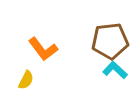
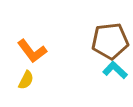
orange L-shape: moved 11 px left, 2 px down
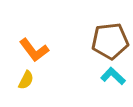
orange L-shape: moved 2 px right, 1 px up
cyan L-shape: moved 2 px left, 6 px down
